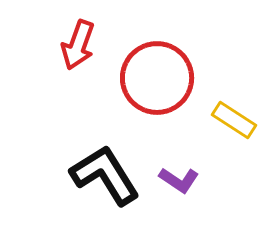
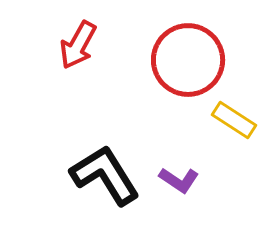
red arrow: rotated 9 degrees clockwise
red circle: moved 31 px right, 18 px up
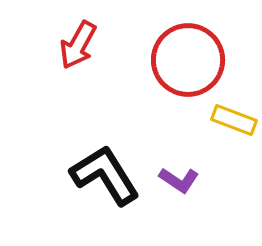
yellow rectangle: rotated 12 degrees counterclockwise
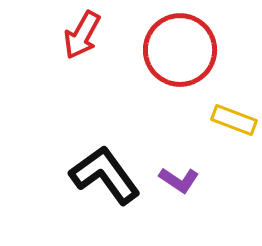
red arrow: moved 4 px right, 10 px up
red circle: moved 8 px left, 10 px up
black L-shape: rotated 4 degrees counterclockwise
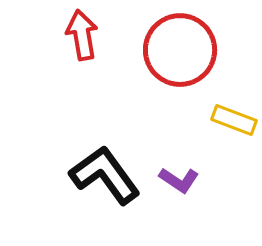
red arrow: rotated 141 degrees clockwise
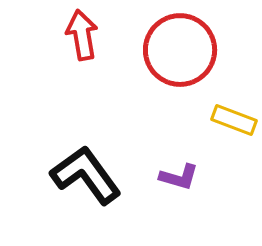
black L-shape: moved 19 px left
purple L-shape: moved 3 px up; rotated 18 degrees counterclockwise
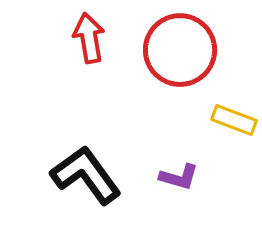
red arrow: moved 7 px right, 3 px down
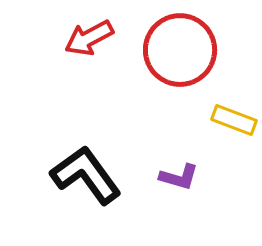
red arrow: rotated 108 degrees counterclockwise
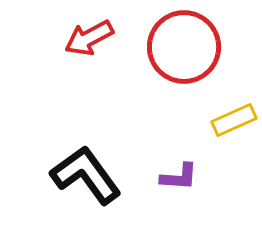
red circle: moved 4 px right, 3 px up
yellow rectangle: rotated 45 degrees counterclockwise
purple L-shape: rotated 12 degrees counterclockwise
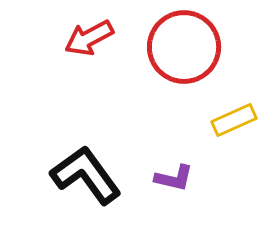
purple L-shape: moved 5 px left, 1 px down; rotated 9 degrees clockwise
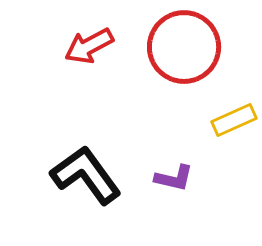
red arrow: moved 8 px down
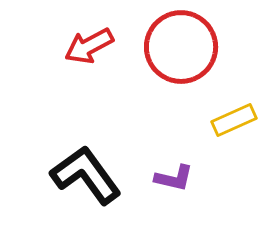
red circle: moved 3 px left
